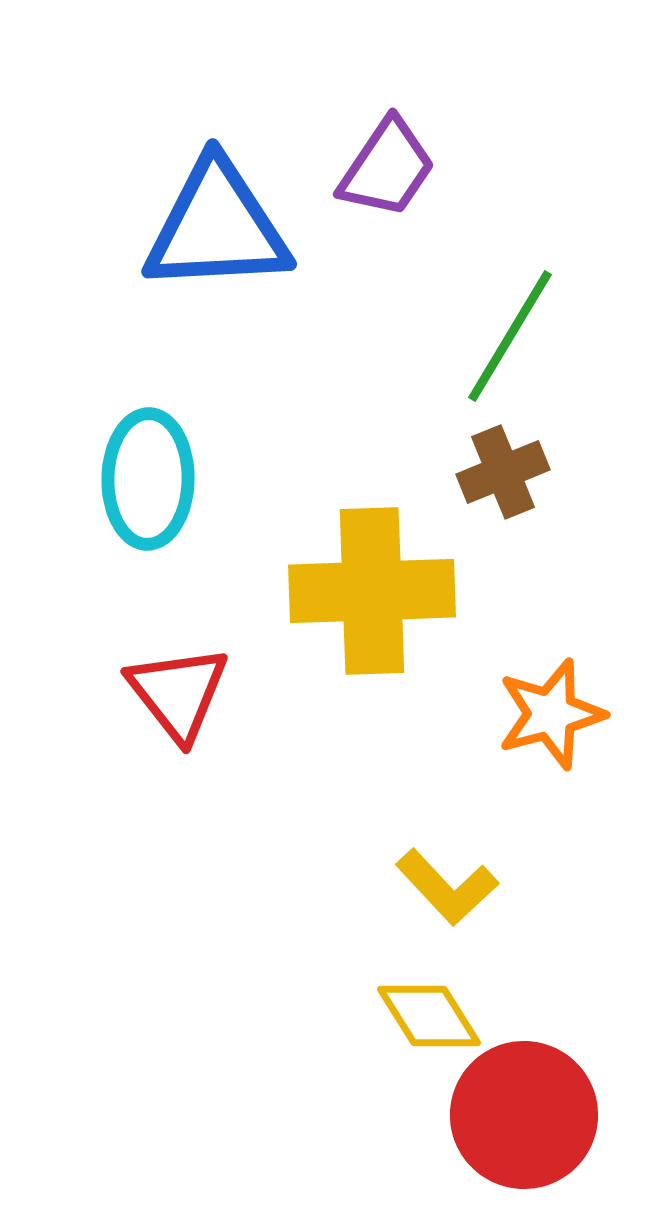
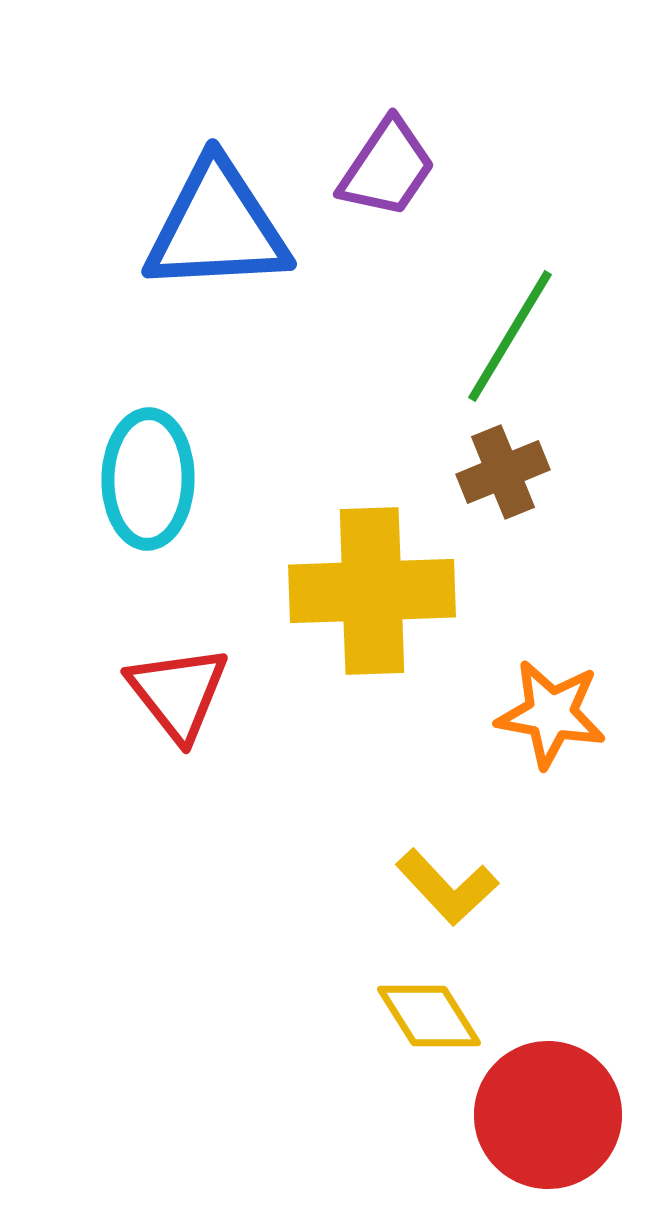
orange star: rotated 25 degrees clockwise
red circle: moved 24 px right
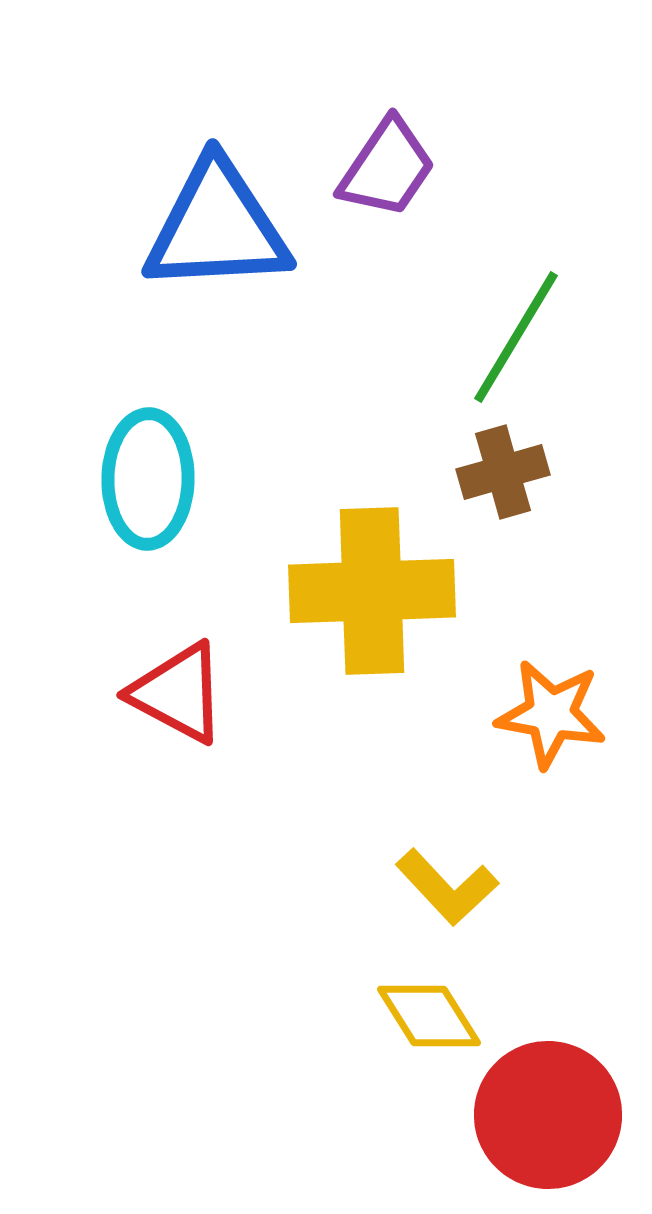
green line: moved 6 px right, 1 px down
brown cross: rotated 6 degrees clockwise
red triangle: rotated 24 degrees counterclockwise
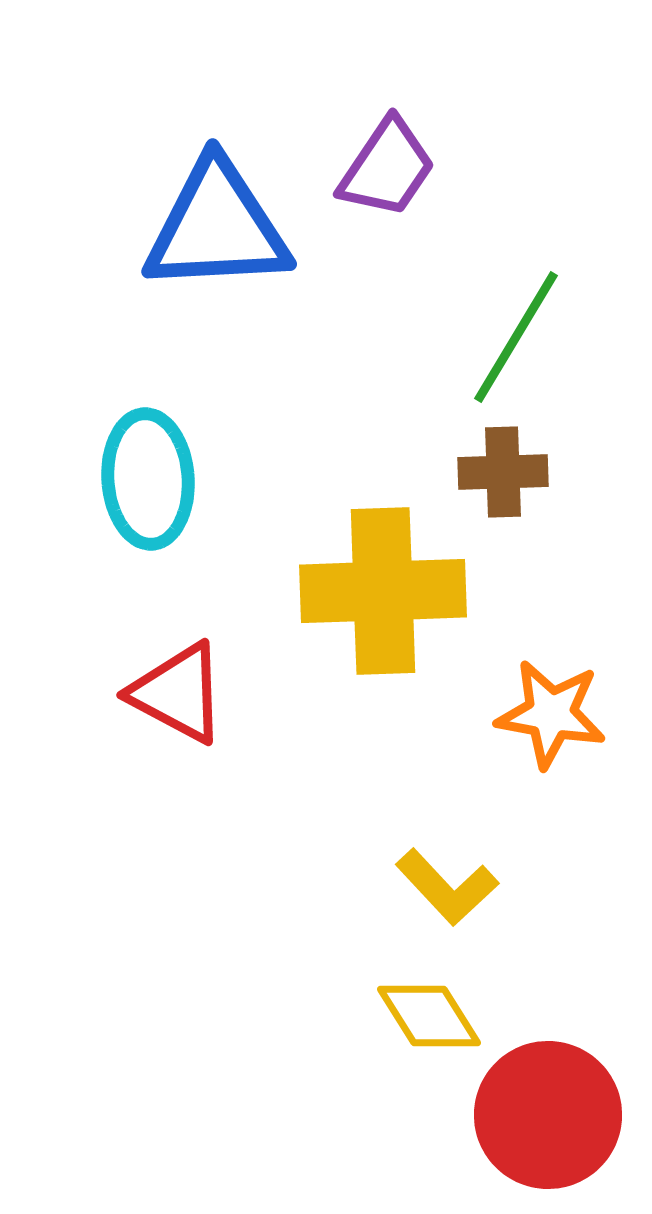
brown cross: rotated 14 degrees clockwise
cyan ellipse: rotated 5 degrees counterclockwise
yellow cross: moved 11 px right
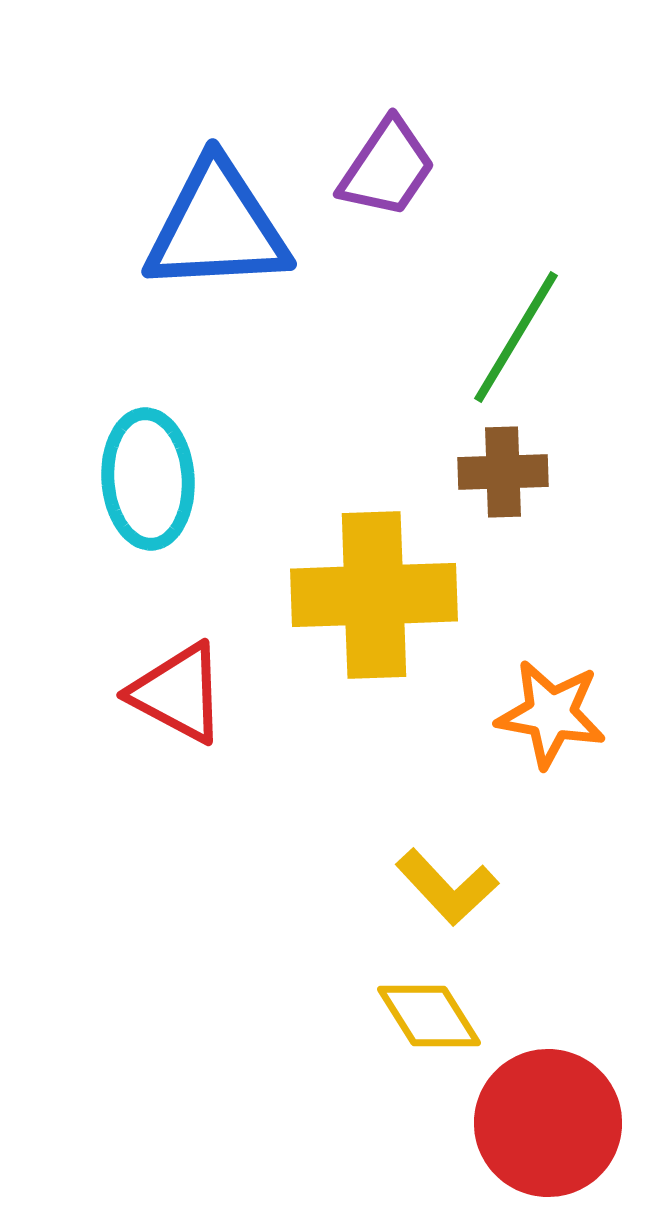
yellow cross: moved 9 px left, 4 px down
red circle: moved 8 px down
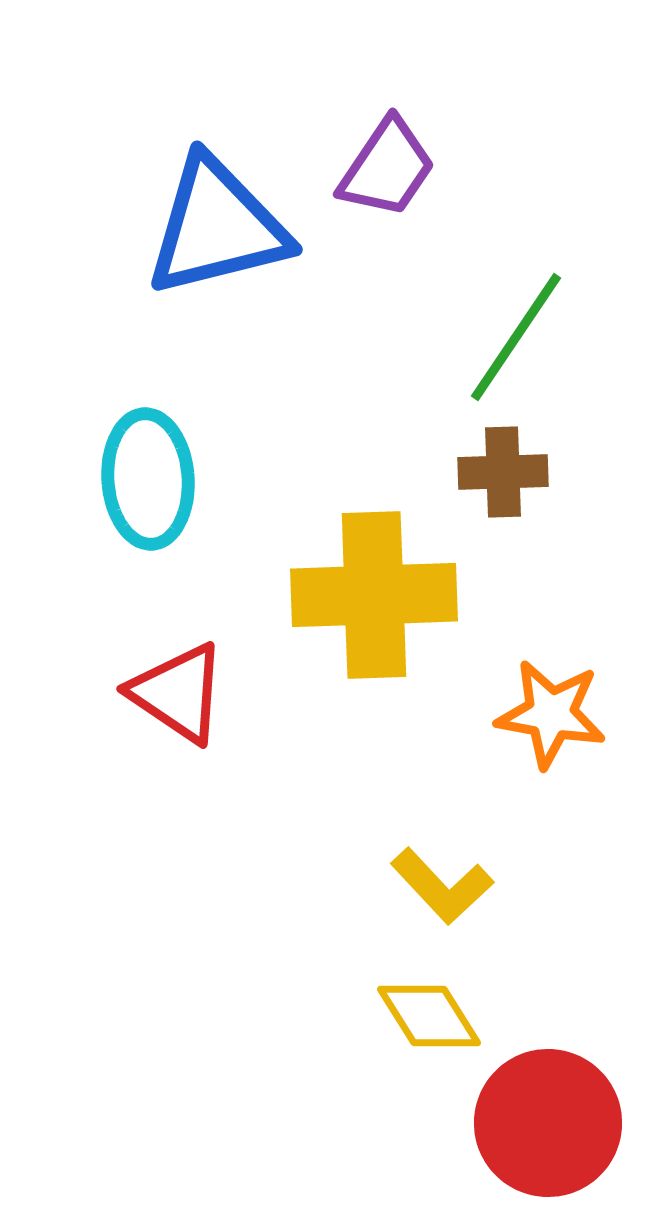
blue triangle: rotated 11 degrees counterclockwise
green line: rotated 3 degrees clockwise
red triangle: rotated 6 degrees clockwise
yellow L-shape: moved 5 px left, 1 px up
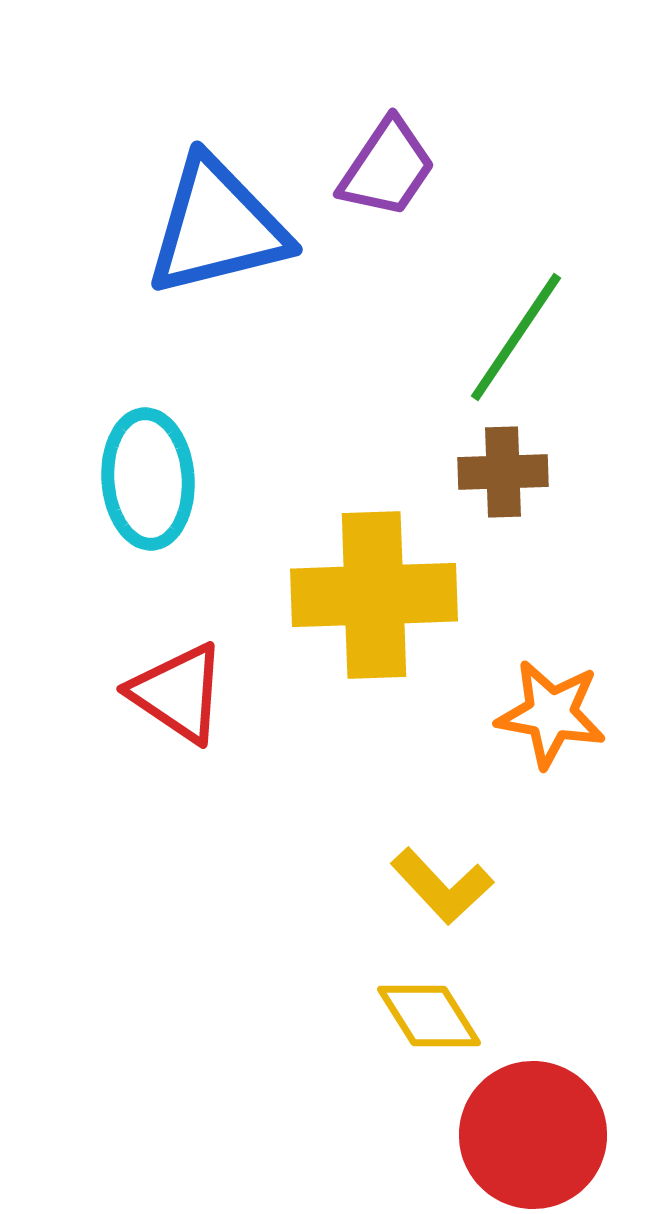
red circle: moved 15 px left, 12 px down
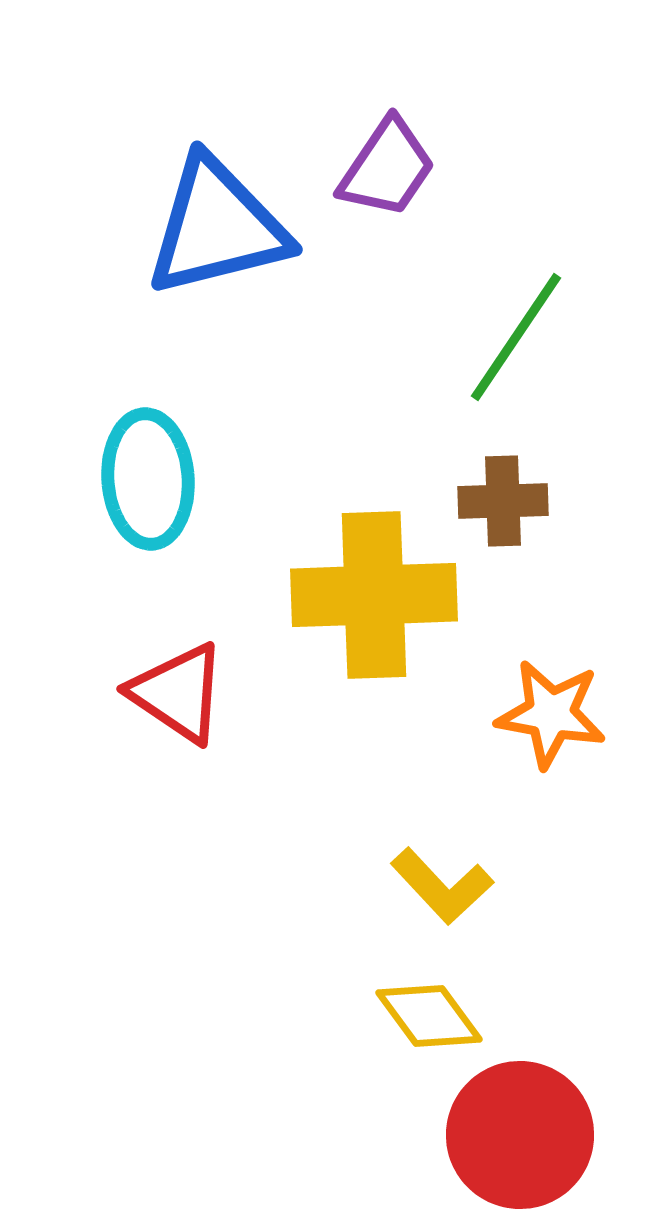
brown cross: moved 29 px down
yellow diamond: rotated 4 degrees counterclockwise
red circle: moved 13 px left
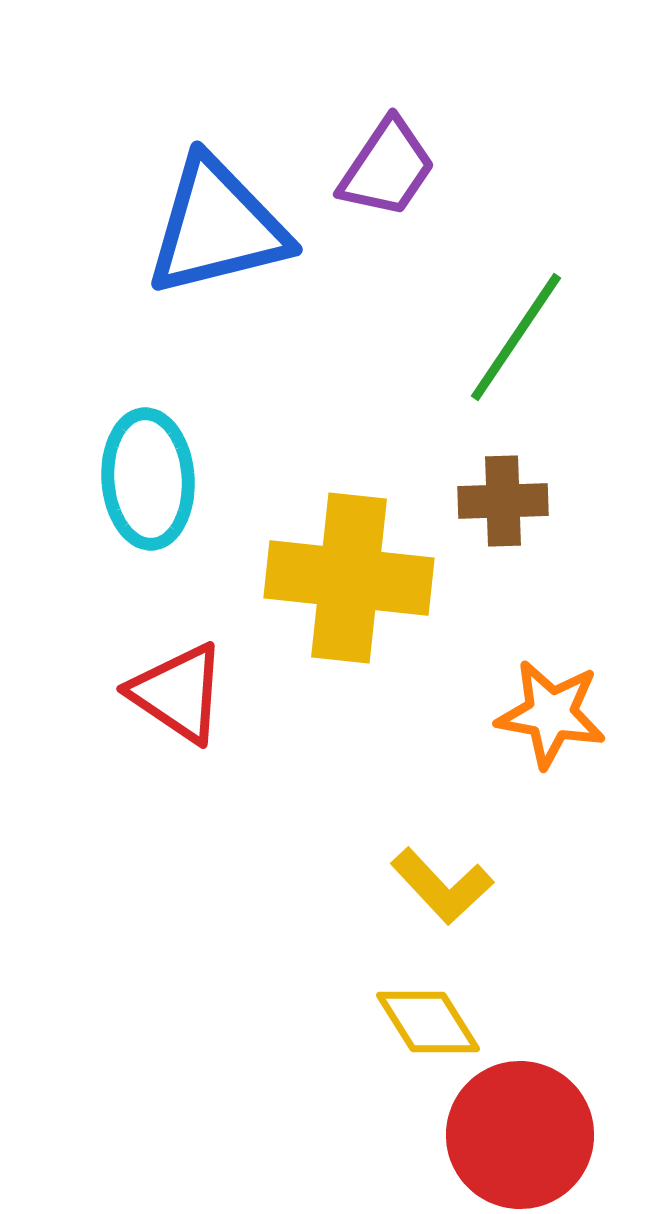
yellow cross: moved 25 px left, 17 px up; rotated 8 degrees clockwise
yellow diamond: moved 1 px left, 6 px down; rotated 4 degrees clockwise
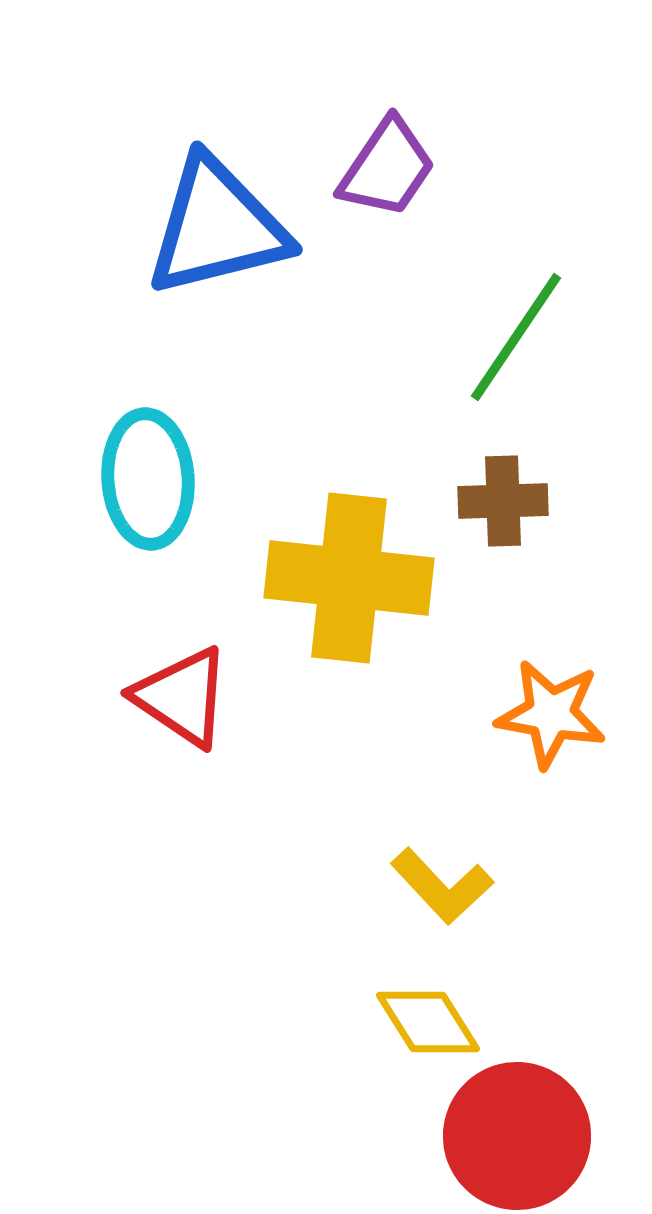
red triangle: moved 4 px right, 4 px down
red circle: moved 3 px left, 1 px down
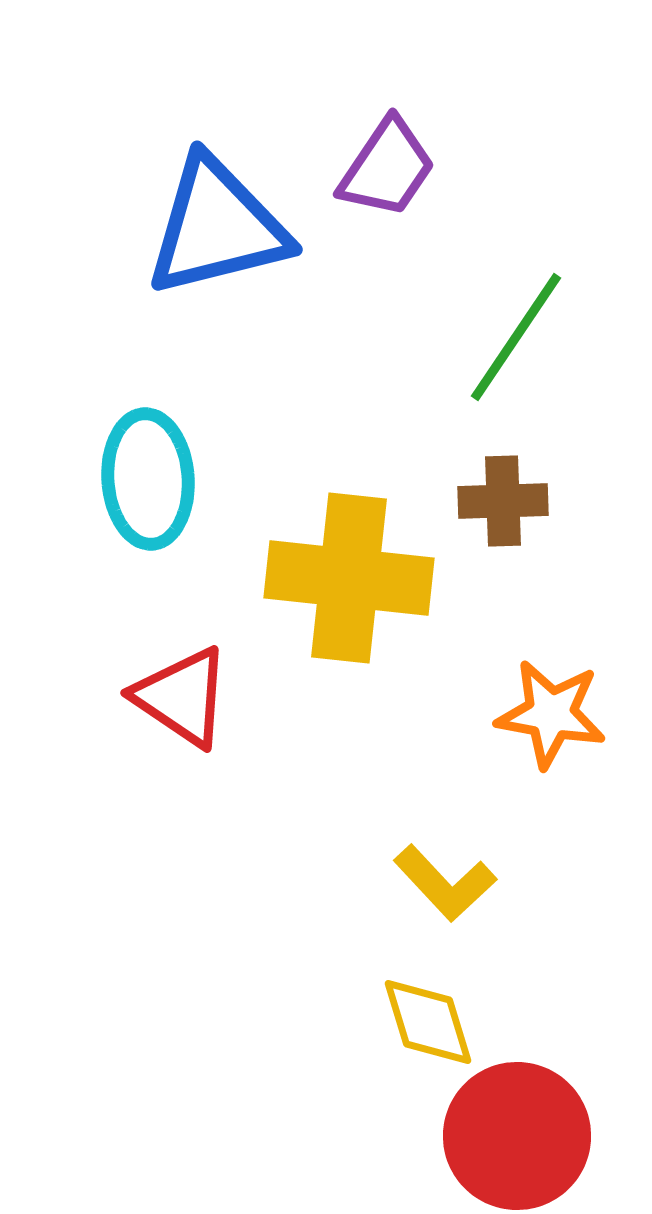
yellow L-shape: moved 3 px right, 3 px up
yellow diamond: rotated 15 degrees clockwise
